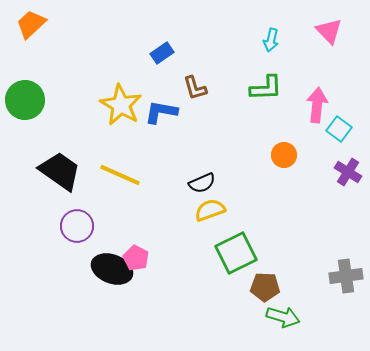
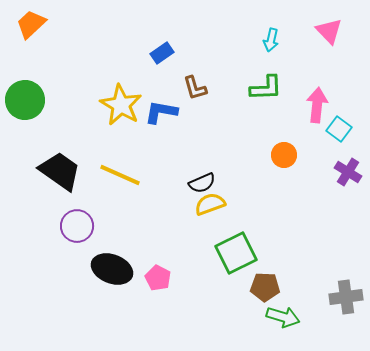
yellow semicircle: moved 6 px up
pink pentagon: moved 22 px right, 20 px down
gray cross: moved 21 px down
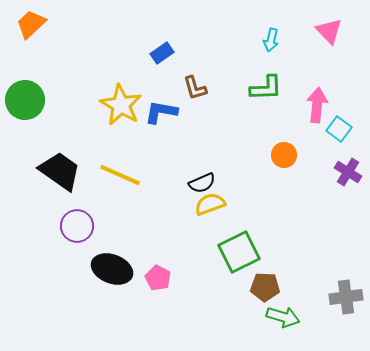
green square: moved 3 px right, 1 px up
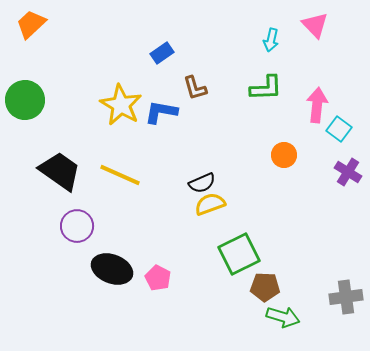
pink triangle: moved 14 px left, 6 px up
green square: moved 2 px down
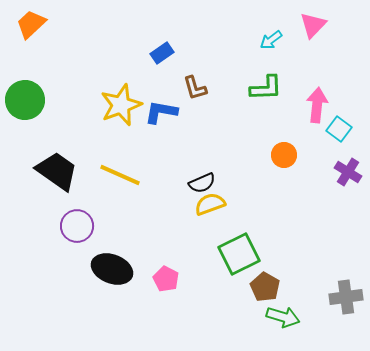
pink triangle: moved 2 px left; rotated 28 degrees clockwise
cyan arrow: rotated 40 degrees clockwise
yellow star: rotated 21 degrees clockwise
black trapezoid: moved 3 px left
pink pentagon: moved 8 px right, 1 px down
brown pentagon: rotated 28 degrees clockwise
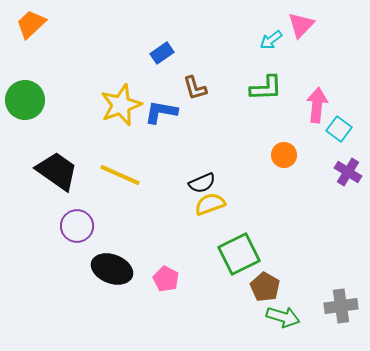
pink triangle: moved 12 px left
gray cross: moved 5 px left, 9 px down
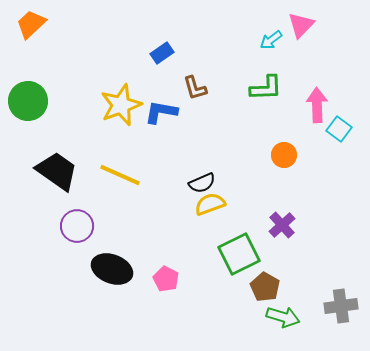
green circle: moved 3 px right, 1 px down
pink arrow: rotated 8 degrees counterclockwise
purple cross: moved 66 px left, 53 px down; rotated 16 degrees clockwise
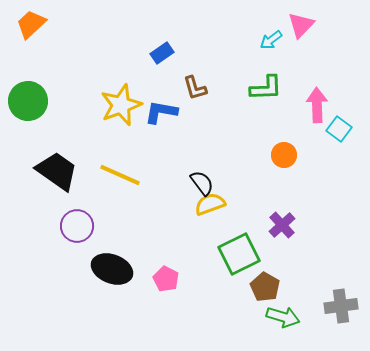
black semicircle: rotated 104 degrees counterclockwise
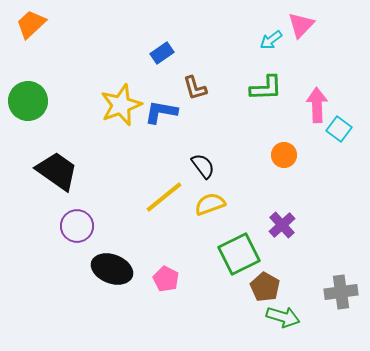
yellow line: moved 44 px right, 22 px down; rotated 63 degrees counterclockwise
black semicircle: moved 1 px right, 17 px up
gray cross: moved 14 px up
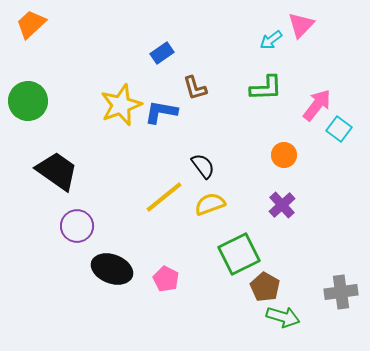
pink arrow: rotated 40 degrees clockwise
purple cross: moved 20 px up
